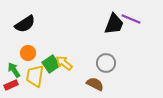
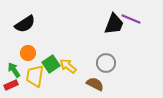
yellow arrow: moved 4 px right, 3 px down
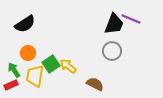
gray circle: moved 6 px right, 12 px up
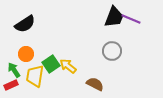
black trapezoid: moved 7 px up
orange circle: moved 2 px left, 1 px down
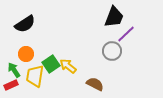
purple line: moved 5 px left, 15 px down; rotated 66 degrees counterclockwise
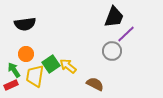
black semicircle: rotated 25 degrees clockwise
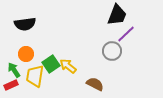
black trapezoid: moved 3 px right, 2 px up
